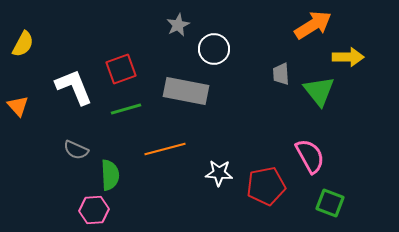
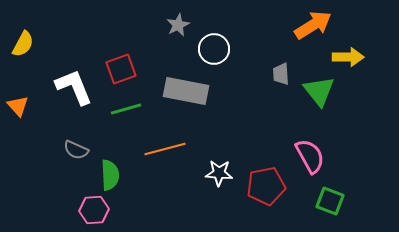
green square: moved 2 px up
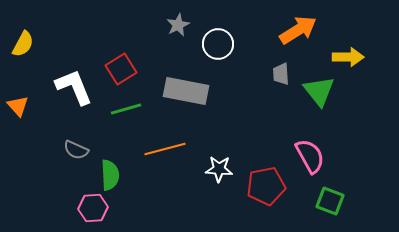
orange arrow: moved 15 px left, 5 px down
white circle: moved 4 px right, 5 px up
red square: rotated 12 degrees counterclockwise
white star: moved 4 px up
pink hexagon: moved 1 px left, 2 px up
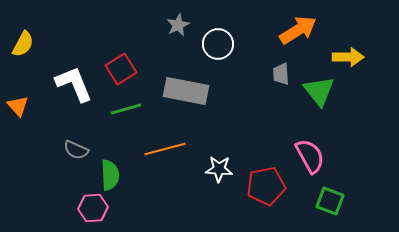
white L-shape: moved 3 px up
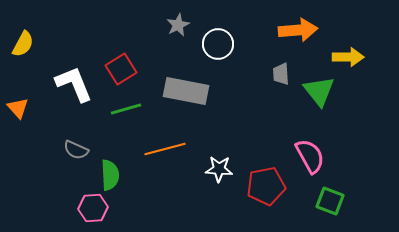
orange arrow: rotated 27 degrees clockwise
orange triangle: moved 2 px down
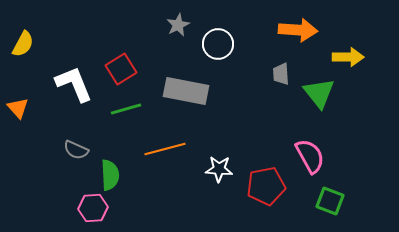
orange arrow: rotated 9 degrees clockwise
green triangle: moved 2 px down
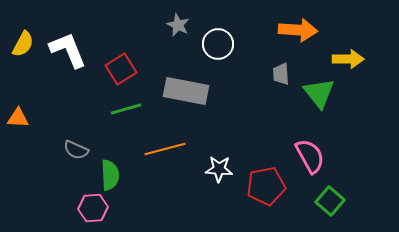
gray star: rotated 20 degrees counterclockwise
yellow arrow: moved 2 px down
white L-shape: moved 6 px left, 34 px up
orange triangle: moved 10 px down; rotated 45 degrees counterclockwise
green square: rotated 20 degrees clockwise
